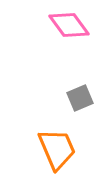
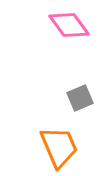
orange trapezoid: moved 2 px right, 2 px up
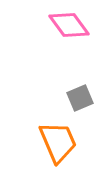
orange trapezoid: moved 1 px left, 5 px up
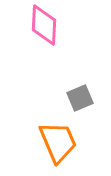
pink diamond: moved 25 px left; rotated 39 degrees clockwise
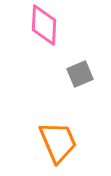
gray square: moved 24 px up
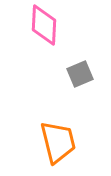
orange trapezoid: rotated 9 degrees clockwise
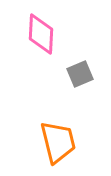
pink diamond: moved 3 px left, 9 px down
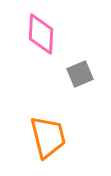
orange trapezoid: moved 10 px left, 5 px up
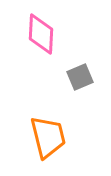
gray square: moved 3 px down
